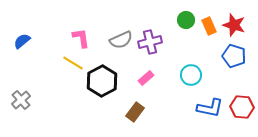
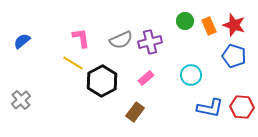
green circle: moved 1 px left, 1 px down
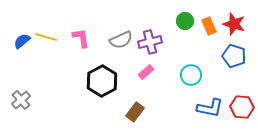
red star: moved 1 px up
yellow line: moved 27 px left, 26 px up; rotated 15 degrees counterclockwise
pink rectangle: moved 6 px up
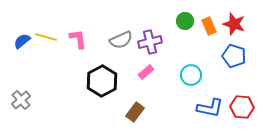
pink L-shape: moved 3 px left, 1 px down
